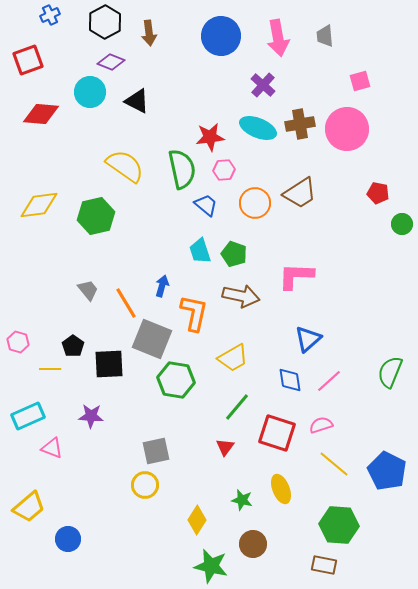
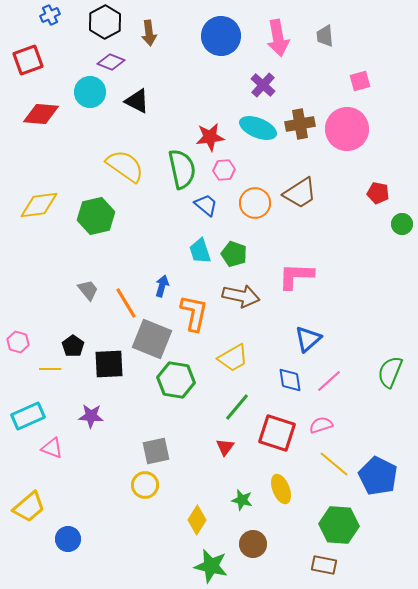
blue pentagon at (387, 471): moved 9 px left, 5 px down
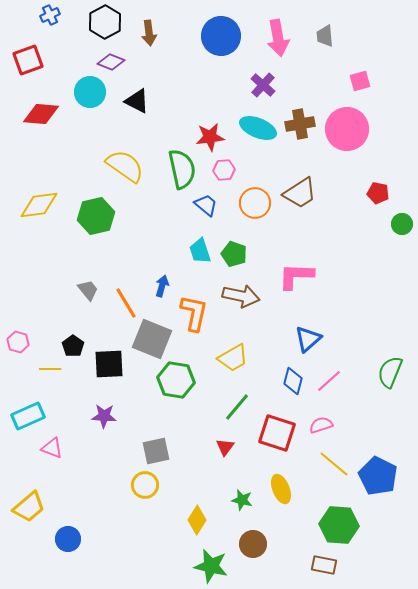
blue diamond at (290, 380): moved 3 px right, 1 px down; rotated 24 degrees clockwise
purple star at (91, 416): moved 13 px right
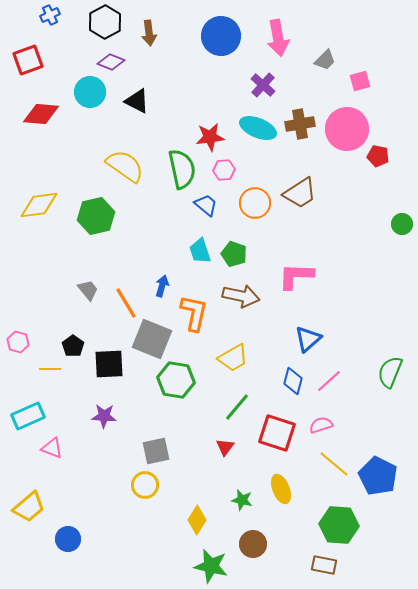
gray trapezoid at (325, 36): moved 24 px down; rotated 130 degrees counterclockwise
red pentagon at (378, 193): moved 37 px up
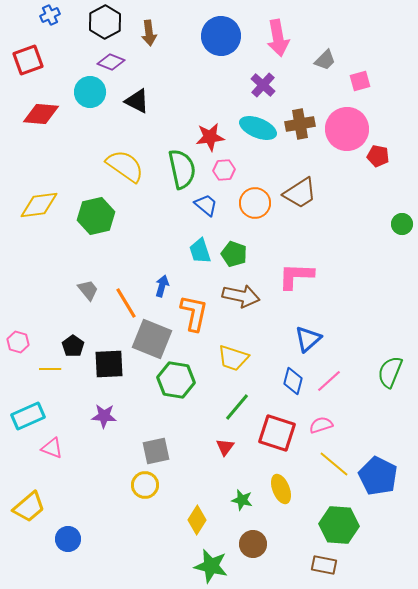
yellow trapezoid at (233, 358): rotated 48 degrees clockwise
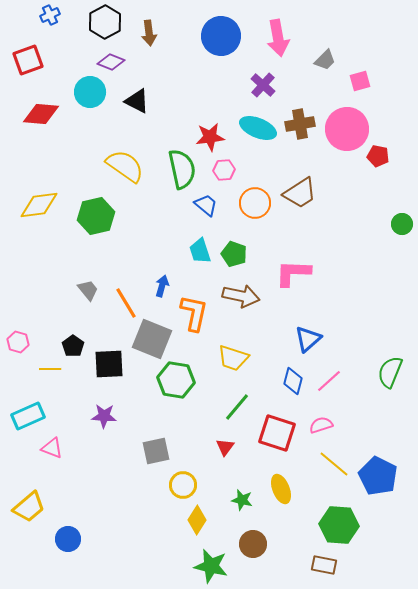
pink L-shape at (296, 276): moved 3 px left, 3 px up
yellow circle at (145, 485): moved 38 px right
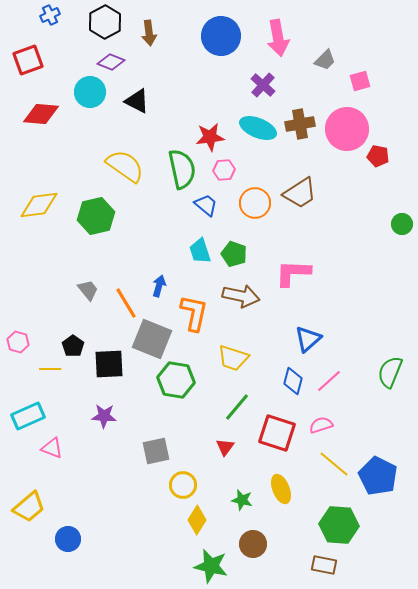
blue arrow at (162, 286): moved 3 px left
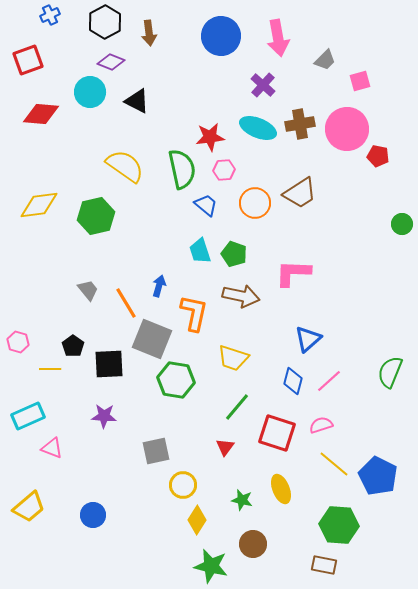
blue circle at (68, 539): moved 25 px right, 24 px up
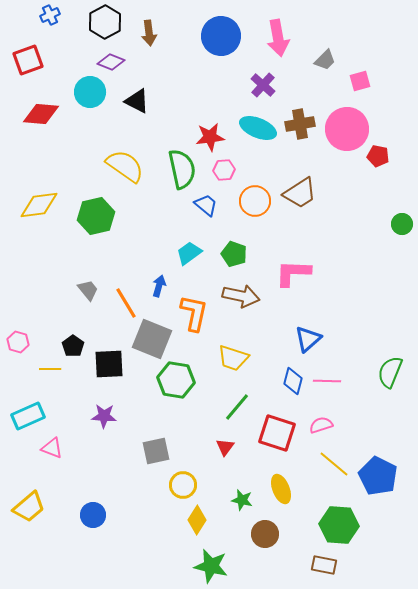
orange circle at (255, 203): moved 2 px up
cyan trapezoid at (200, 251): moved 11 px left, 2 px down; rotated 72 degrees clockwise
pink line at (329, 381): moved 2 px left; rotated 44 degrees clockwise
brown circle at (253, 544): moved 12 px right, 10 px up
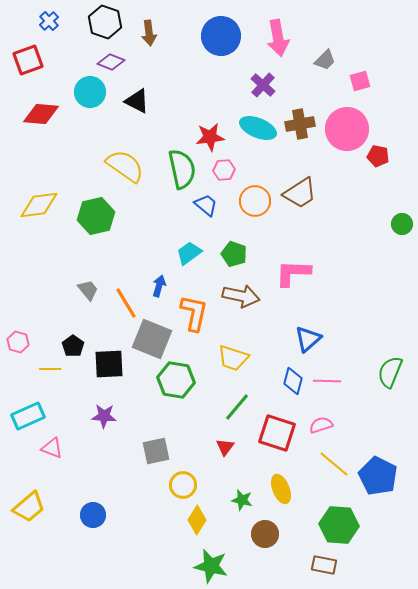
blue cross at (50, 15): moved 1 px left, 6 px down; rotated 18 degrees counterclockwise
black hexagon at (105, 22): rotated 12 degrees counterclockwise
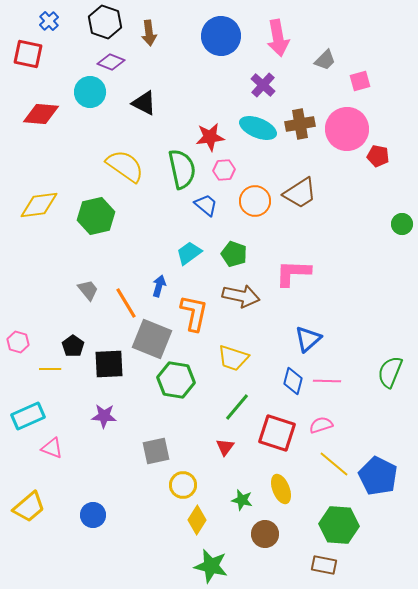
red square at (28, 60): moved 6 px up; rotated 32 degrees clockwise
black triangle at (137, 101): moved 7 px right, 2 px down
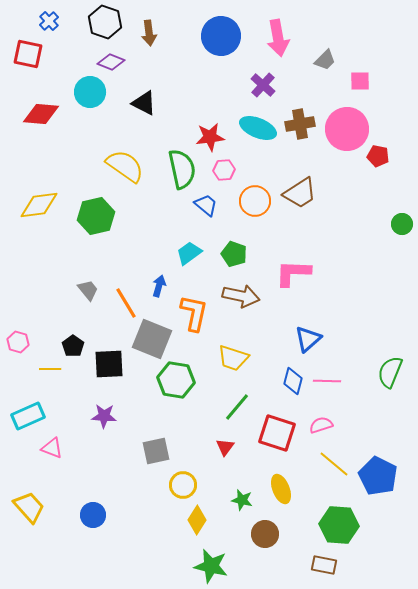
pink square at (360, 81): rotated 15 degrees clockwise
yellow trapezoid at (29, 507): rotated 92 degrees counterclockwise
